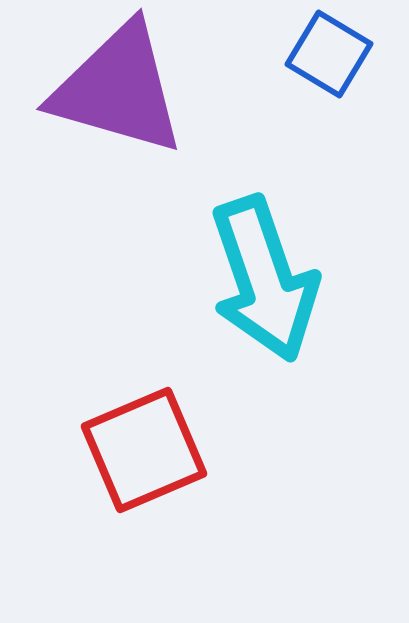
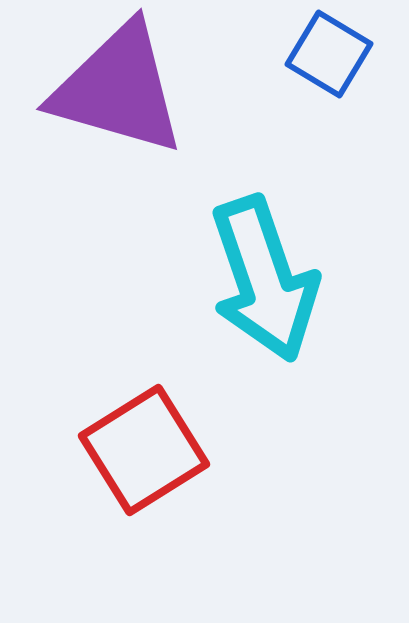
red square: rotated 9 degrees counterclockwise
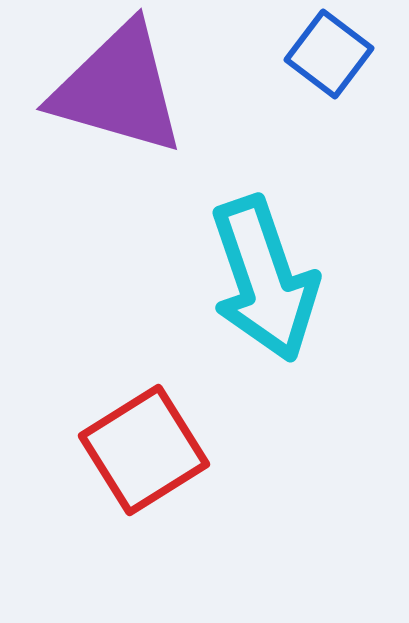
blue square: rotated 6 degrees clockwise
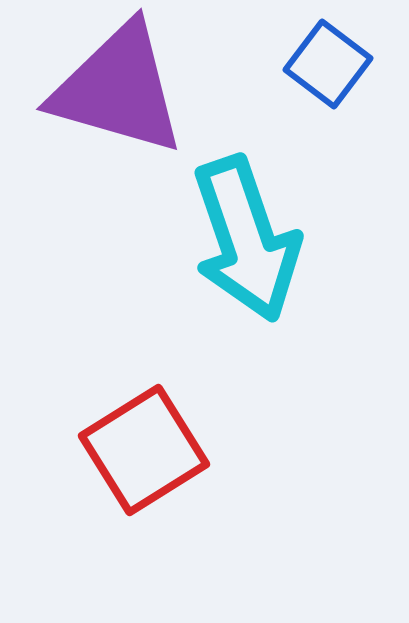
blue square: moved 1 px left, 10 px down
cyan arrow: moved 18 px left, 40 px up
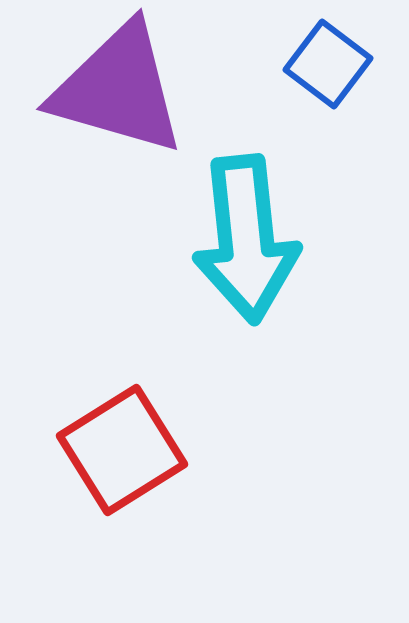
cyan arrow: rotated 13 degrees clockwise
red square: moved 22 px left
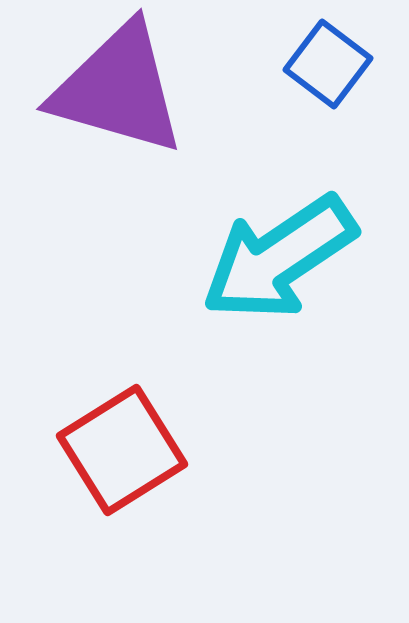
cyan arrow: moved 33 px right, 19 px down; rotated 62 degrees clockwise
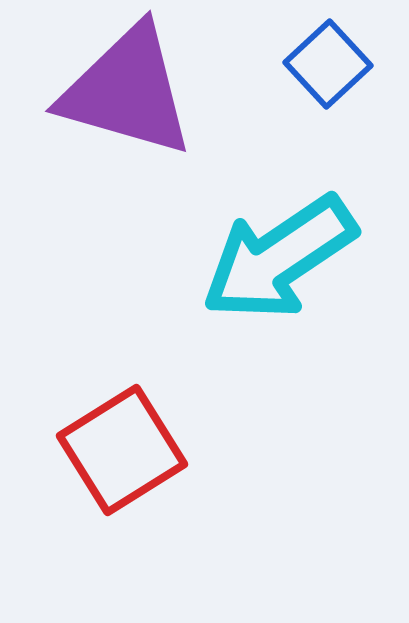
blue square: rotated 10 degrees clockwise
purple triangle: moved 9 px right, 2 px down
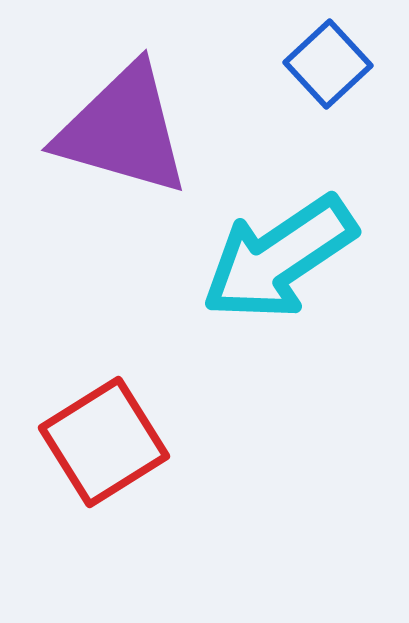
purple triangle: moved 4 px left, 39 px down
red square: moved 18 px left, 8 px up
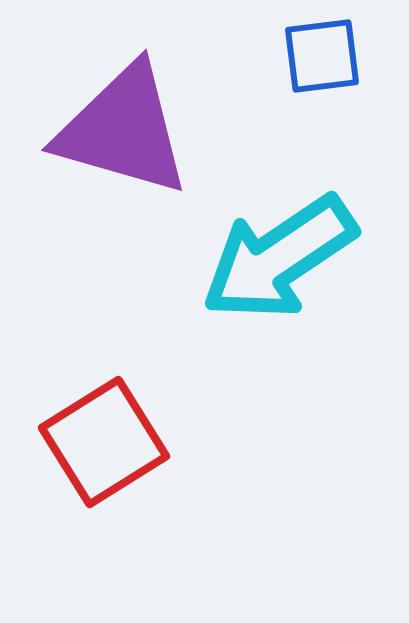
blue square: moved 6 px left, 8 px up; rotated 36 degrees clockwise
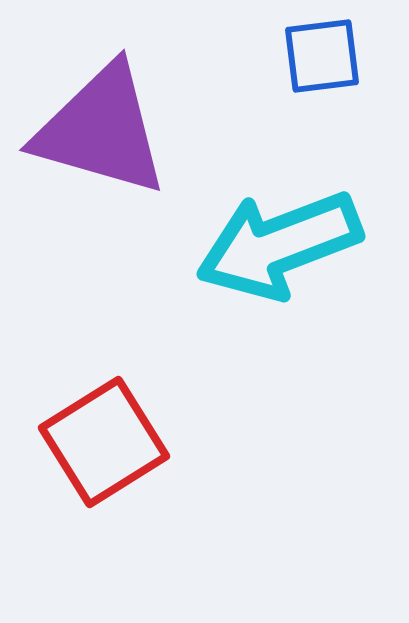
purple triangle: moved 22 px left
cyan arrow: moved 13 px up; rotated 13 degrees clockwise
